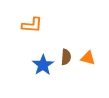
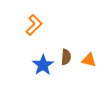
orange L-shape: moved 2 px right; rotated 50 degrees counterclockwise
orange triangle: moved 1 px right, 2 px down
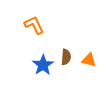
orange L-shape: rotated 70 degrees counterclockwise
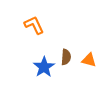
blue star: moved 1 px right, 2 px down
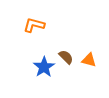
orange L-shape: rotated 50 degrees counterclockwise
brown semicircle: rotated 49 degrees counterclockwise
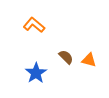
orange L-shape: rotated 25 degrees clockwise
blue star: moved 8 px left, 6 px down
